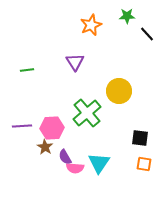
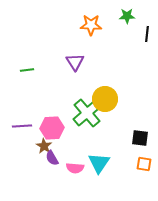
orange star: rotated 25 degrees clockwise
black line: rotated 49 degrees clockwise
yellow circle: moved 14 px left, 8 px down
brown star: moved 1 px left, 1 px up
purple semicircle: moved 13 px left, 1 px down
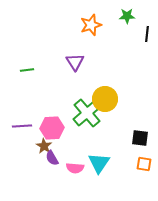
orange star: rotated 20 degrees counterclockwise
